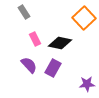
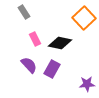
purple rectangle: moved 1 px left, 1 px down
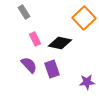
purple rectangle: rotated 48 degrees counterclockwise
purple star: moved 2 px up
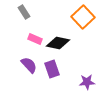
orange square: moved 1 px left, 1 px up
pink rectangle: rotated 40 degrees counterclockwise
black diamond: moved 2 px left
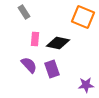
orange square: rotated 25 degrees counterclockwise
pink rectangle: rotated 72 degrees clockwise
purple star: moved 1 px left, 3 px down
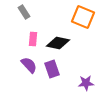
pink rectangle: moved 2 px left
purple star: moved 2 px up
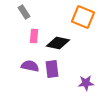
pink rectangle: moved 1 px right, 3 px up
purple semicircle: moved 1 px right, 1 px down; rotated 36 degrees counterclockwise
purple rectangle: rotated 12 degrees clockwise
